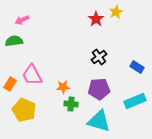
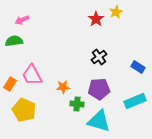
blue rectangle: moved 1 px right
green cross: moved 6 px right
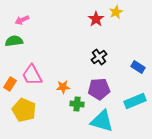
cyan triangle: moved 3 px right
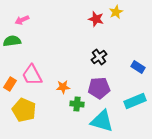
red star: rotated 21 degrees counterclockwise
green semicircle: moved 2 px left
purple pentagon: moved 1 px up
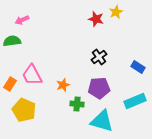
orange star: moved 2 px up; rotated 16 degrees counterclockwise
